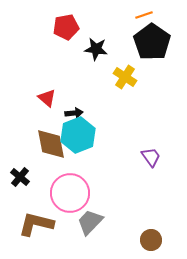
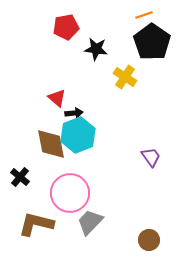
red triangle: moved 10 px right
brown circle: moved 2 px left
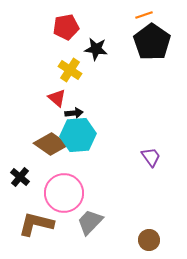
yellow cross: moved 55 px left, 7 px up
cyan hexagon: rotated 16 degrees clockwise
brown diamond: rotated 44 degrees counterclockwise
pink circle: moved 6 px left
